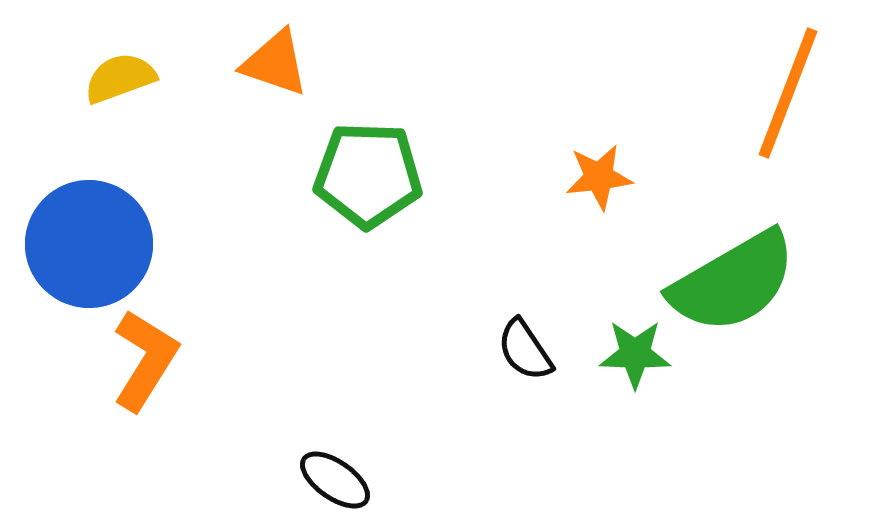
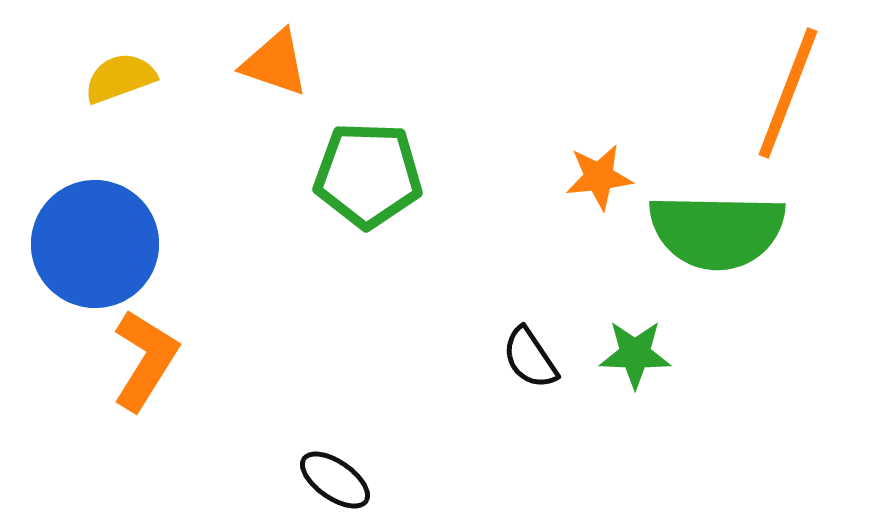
blue circle: moved 6 px right
green semicircle: moved 16 px left, 51 px up; rotated 31 degrees clockwise
black semicircle: moved 5 px right, 8 px down
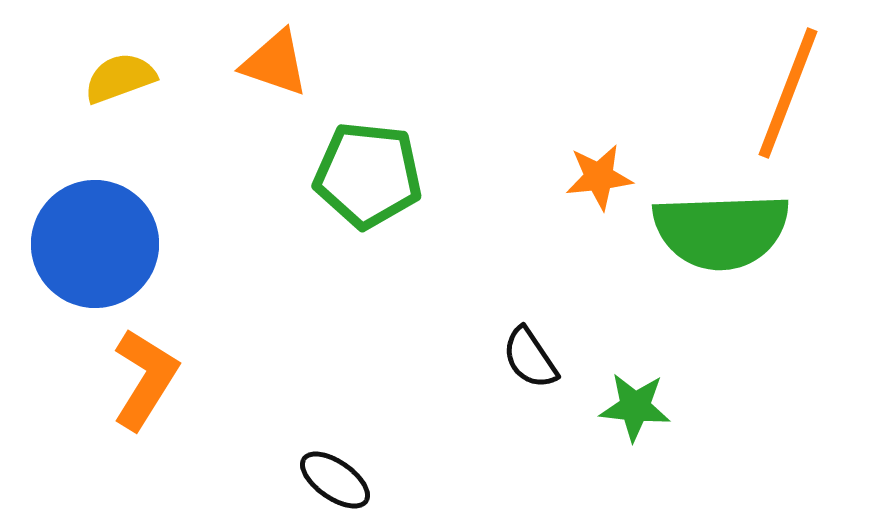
green pentagon: rotated 4 degrees clockwise
green semicircle: moved 4 px right; rotated 3 degrees counterclockwise
green star: moved 53 px down; rotated 4 degrees clockwise
orange L-shape: moved 19 px down
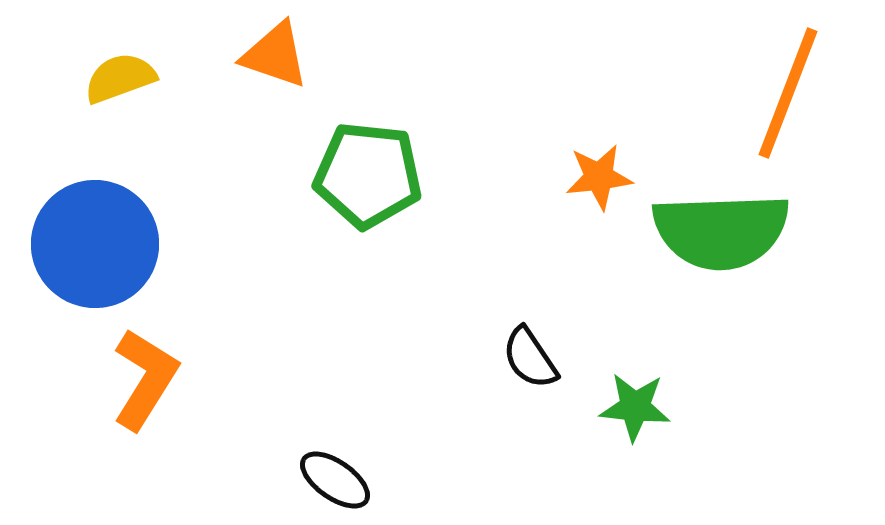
orange triangle: moved 8 px up
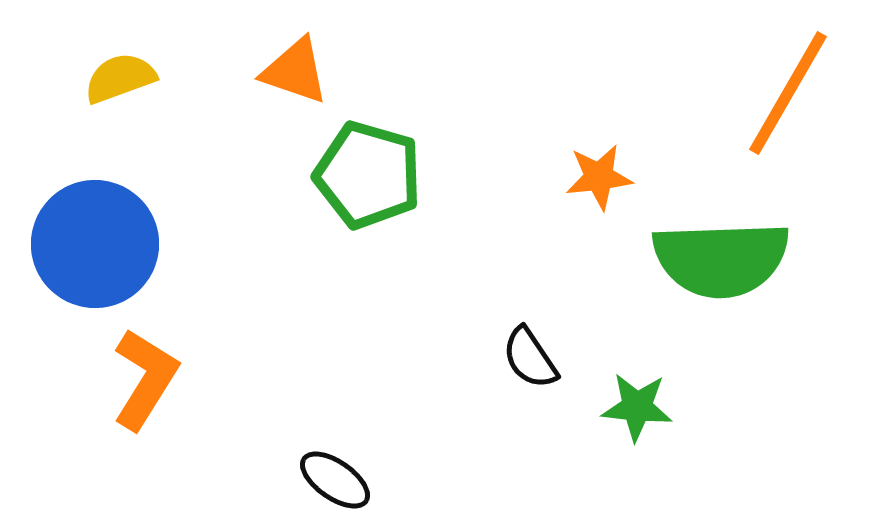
orange triangle: moved 20 px right, 16 px down
orange line: rotated 9 degrees clockwise
green pentagon: rotated 10 degrees clockwise
green semicircle: moved 28 px down
green star: moved 2 px right
